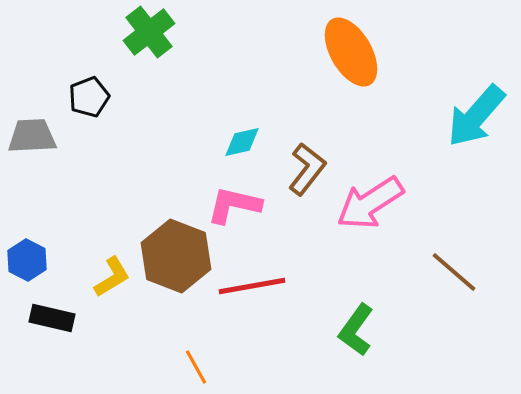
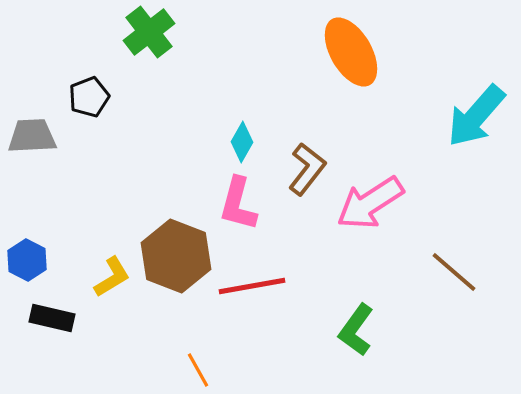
cyan diamond: rotated 48 degrees counterclockwise
pink L-shape: moved 4 px right, 1 px up; rotated 88 degrees counterclockwise
orange line: moved 2 px right, 3 px down
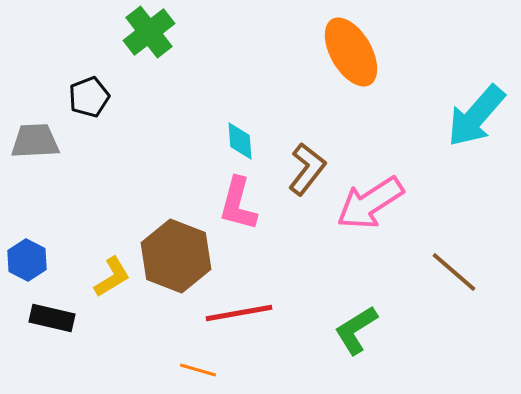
gray trapezoid: moved 3 px right, 5 px down
cyan diamond: moved 2 px left, 1 px up; rotated 33 degrees counterclockwise
red line: moved 13 px left, 27 px down
green L-shape: rotated 22 degrees clockwise
orange line: rotated 45 degrees counterclockwise
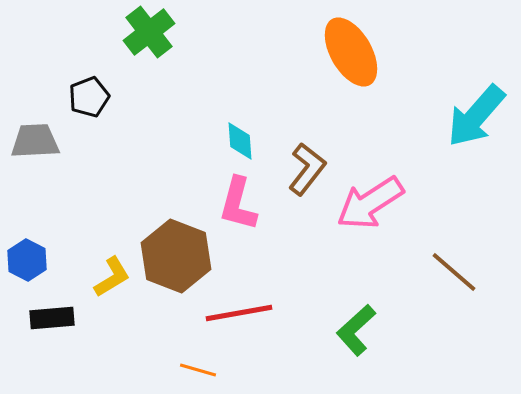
black rectangle: rotated 18 degrees counterclockwise
green L-shape: rotated 10 degrees counterclockwise
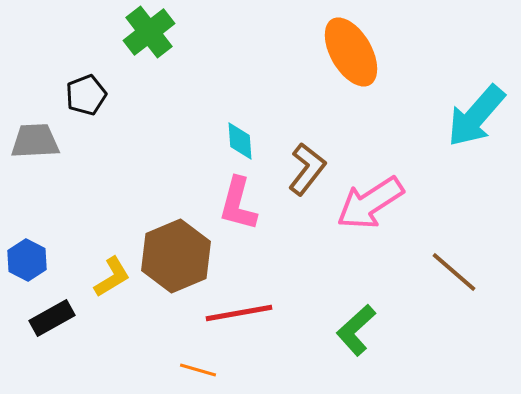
black pentagon: moved 3 px left, 2 px up
brown hexagon: rotated 16 degrees clockwise
black rectangle: rotated 24 degrees counterclockwise
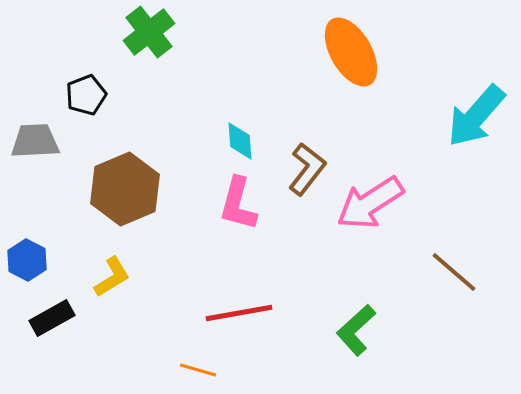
brown hexagon: moved 51 px left, 67 px up
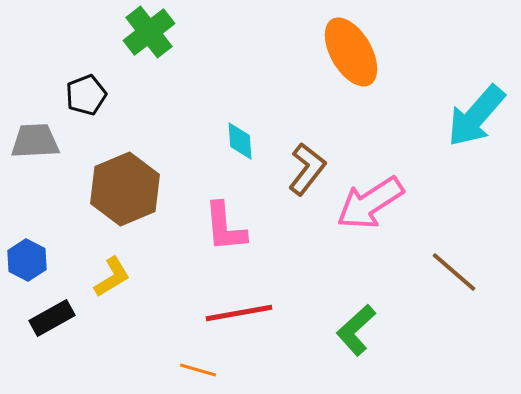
pink L-shape: moved 13 px left, 23 px down; rotated 20 degrees counterclockwise
